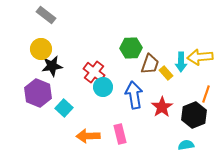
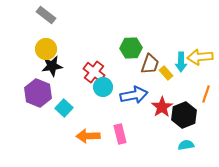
yellow circle: moved 5 px right
blue arrow: rotated 88 degrees clockwise
black hexagon: moved 10 px left
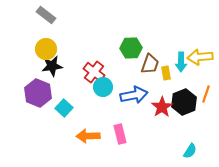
yellow rectangle: rotated 32 degrees clockwise
black hexagon: moved 13 px up
cyan semicircle: moved 4 px right, 6 px down; rotated 133 degrees clockwise
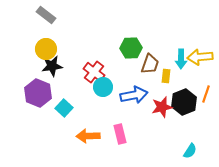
cyan arrow: moved 3 px up
yellow rectangle: moved 3 px down; rotated 16 degrees clockwise
red star: rotated 20 degrees clockwise
